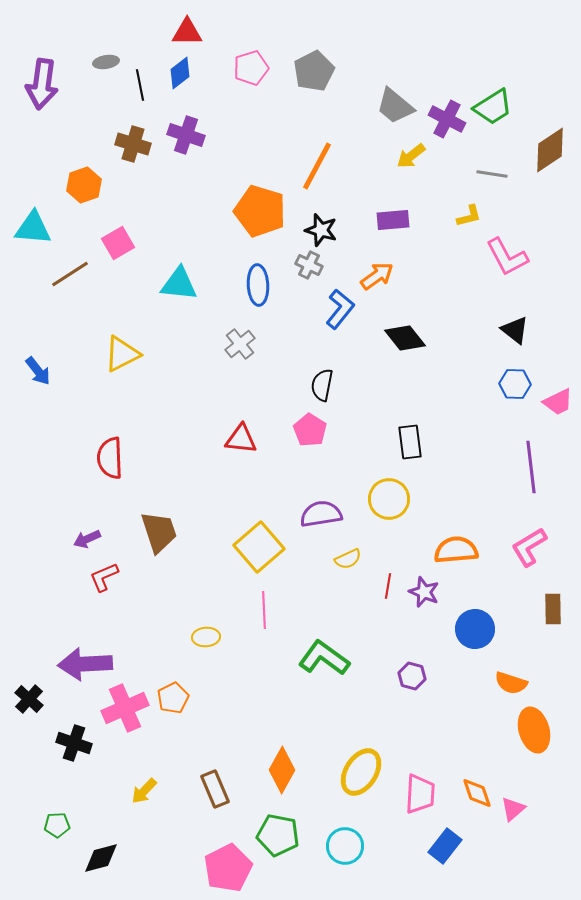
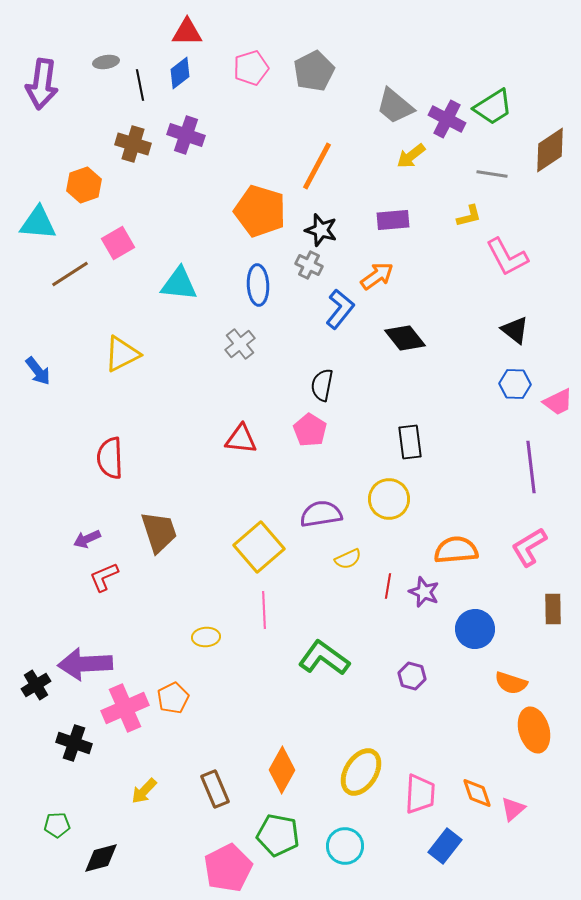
cyan triangle at (33, 228): moved 5 px right, 5 px up
black cross at (29, 699): moved 7 px right, 14 px up; rotated 16 degrees clockwise
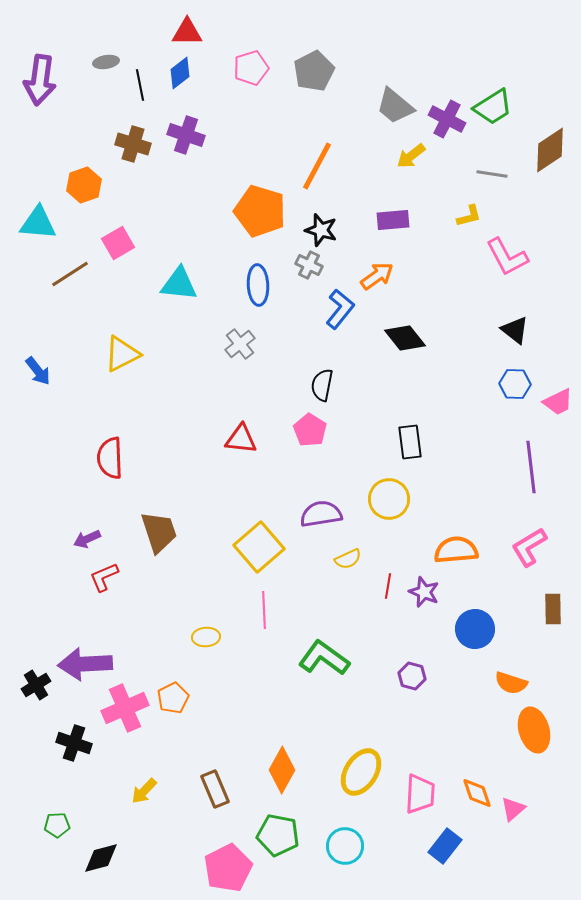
purple arrow at (42, 84): moved 2 px left, 4 px up
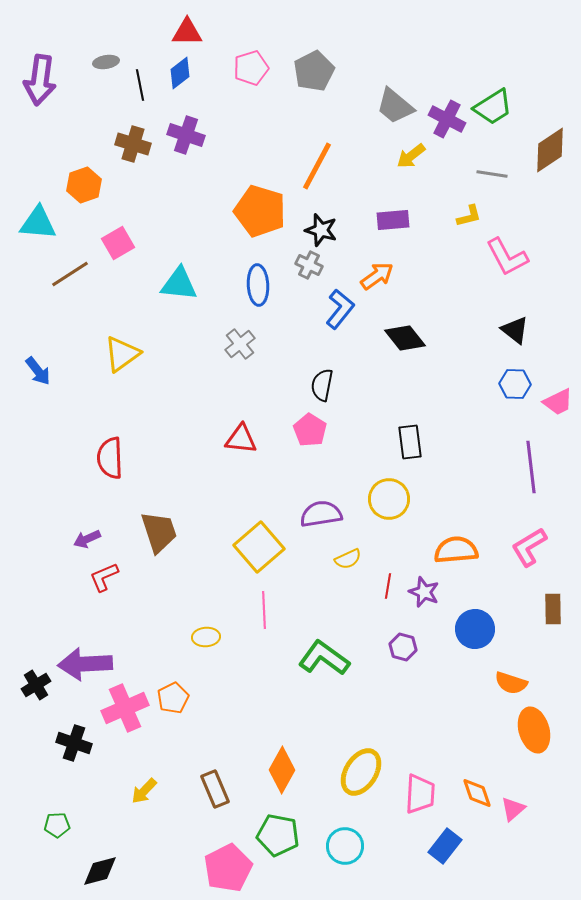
yellow triangle at (122, 354): rotated 9 degrees counterclockwise
purple hexagon at (412, 676): moved 9 px left, 29 px up
black diamond at (101, 858): moved 1 px left, 13 px down
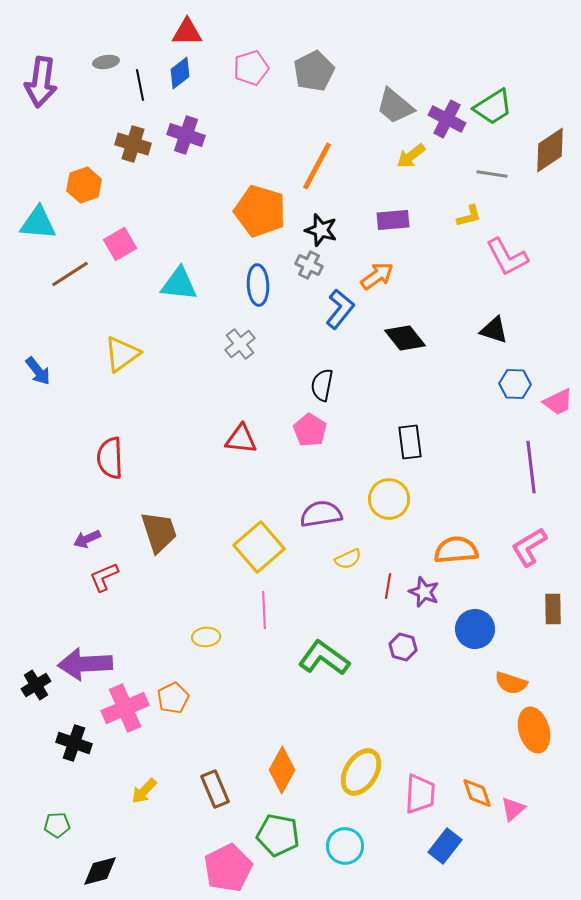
purple arrow at (40, 80): moved 1 px right, 2 px down
pink square at (118, 243): moved 2 px right, 1 px down
black triangle at (515, 330): moved 21 px left; rotated 20 degrees counterclockwise
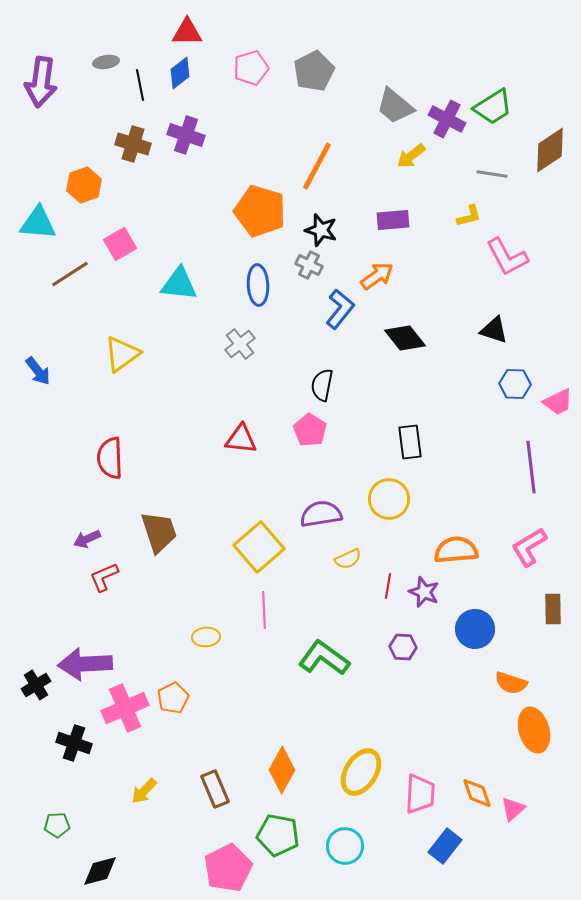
purple hexagon at (403, 647): rotated 12 degrees counterclockwise
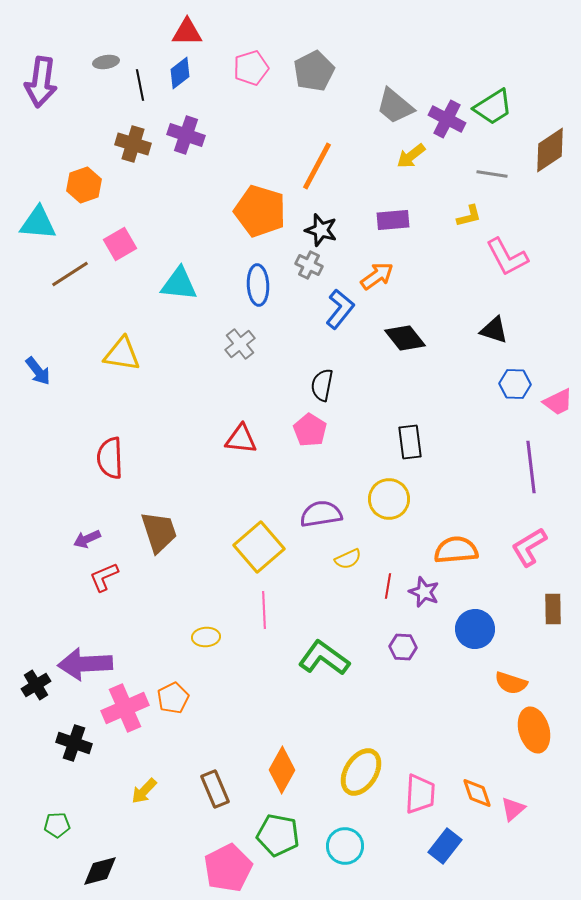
yellow triangle at (122, 354): rotated 45 degrees clockwise
